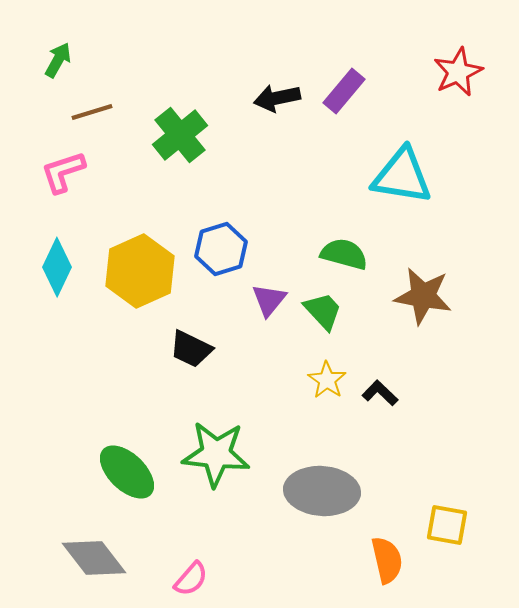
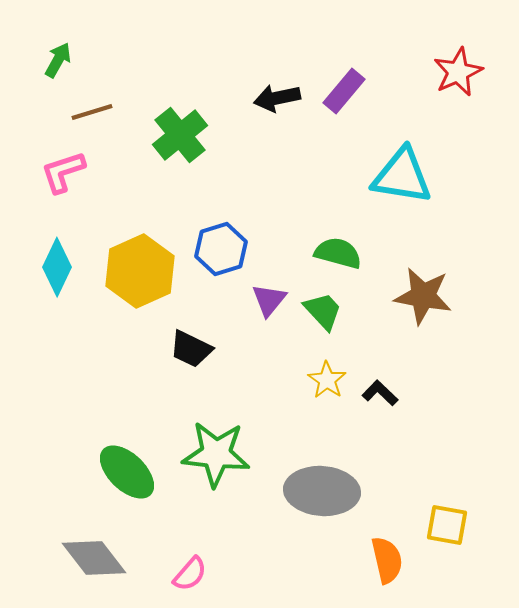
green semicircle: moved 6 px left, 1 px up
pink semicircle: moved 1 px left, 5 px up
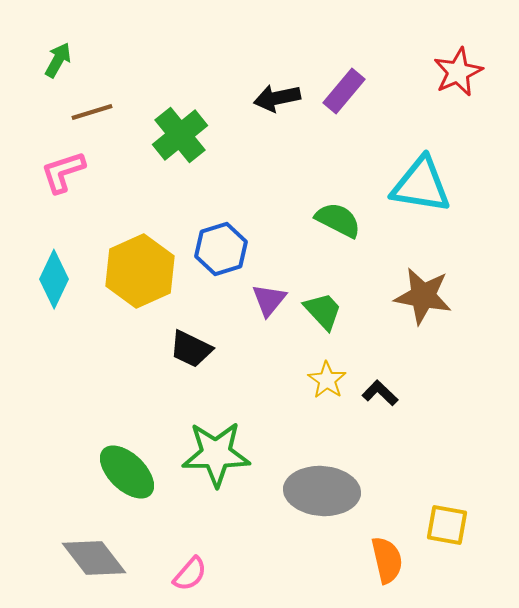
cyan triangle: moved 19 px right, 9 px down
green semicircle: moved 33 px up; rotated 12 degrees clockwise
cyan diamond: moved 3 px left, 12 px down
green star: rotated 6 degrees counterclockwise
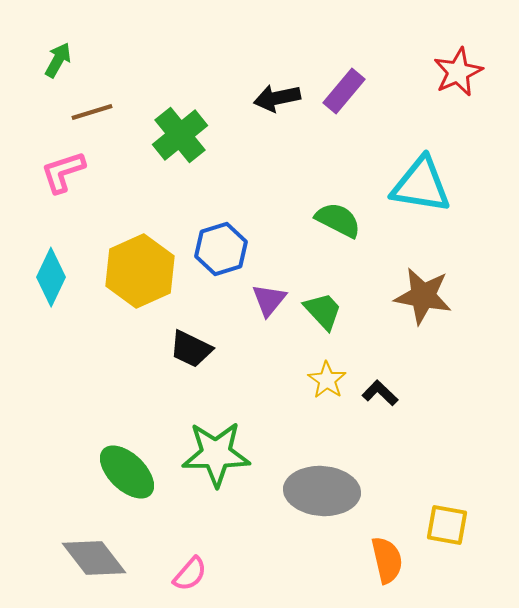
cyan diamond: moved 3 px left, 2 px up
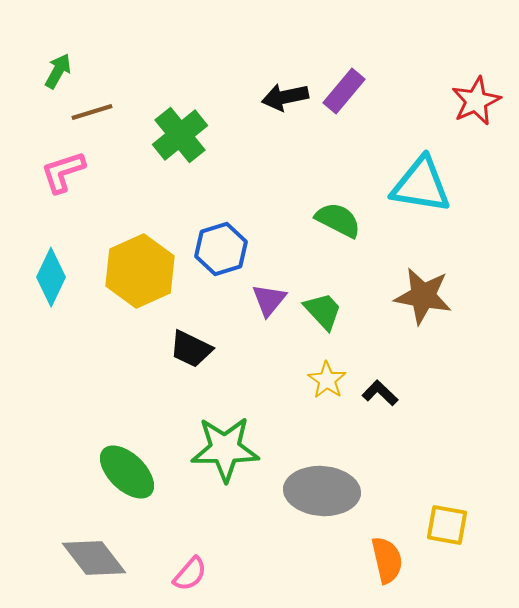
green arrow: moved 11 px down
red star: moved 18 px right, 29 px down
black arrow: moved 8 px right, 1 px up
green star: moved 9 px right, 5 px up
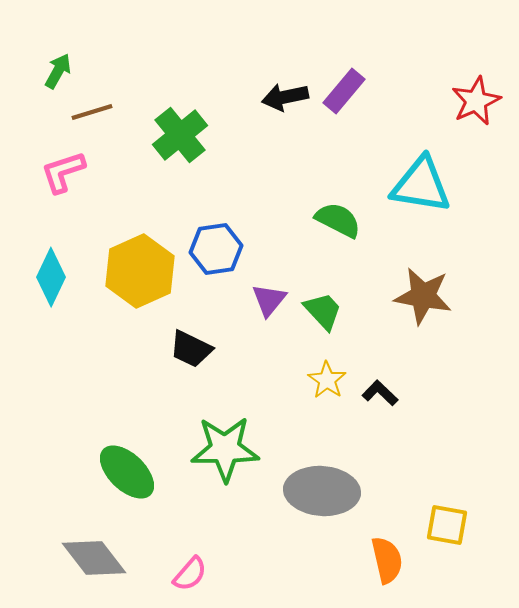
blue hexagon: moved 5 px left; rotated 9 degrees clockwise
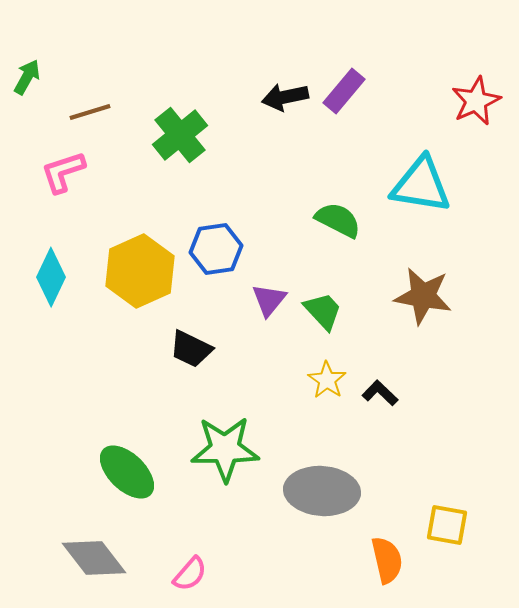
green arrow: moved 31 px left, 6 px down
brown line: moved 2 px left
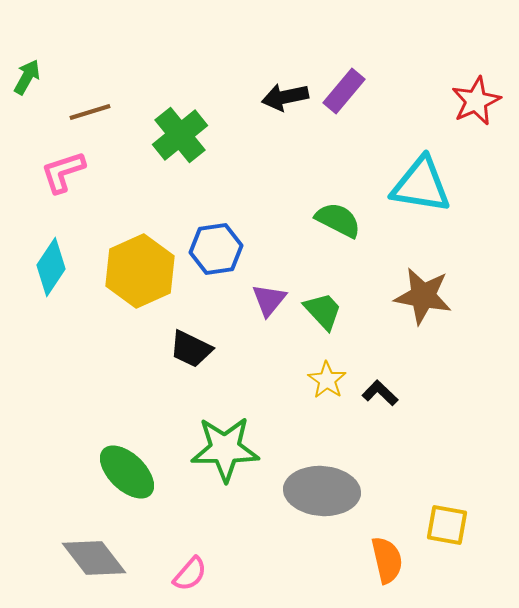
cyan diamond: moved 10 px up; rotated 8 degrees clockwise
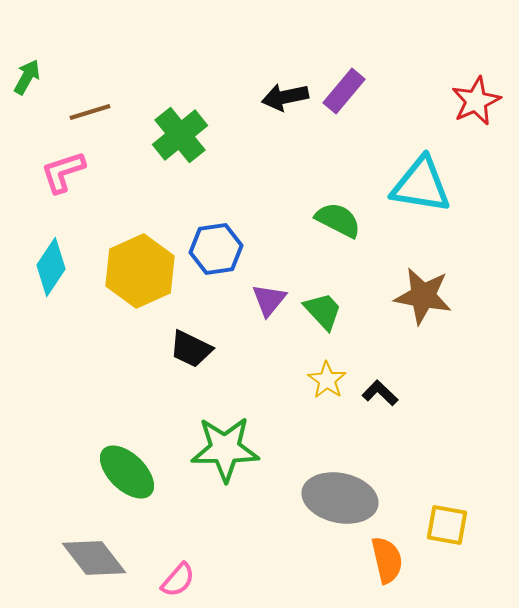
gray ellipse: moved 18 px right, 7 px down; rotated 8 degrees clockwise
pink semicircle: moved 12 px left, 6 px down
